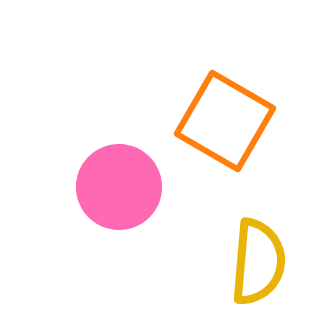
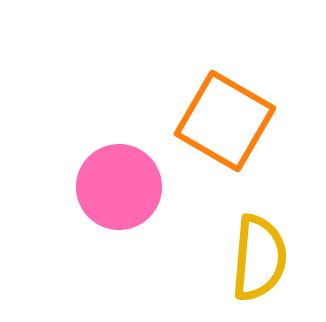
yellow semicircle: moved 1 px right, 4 px up
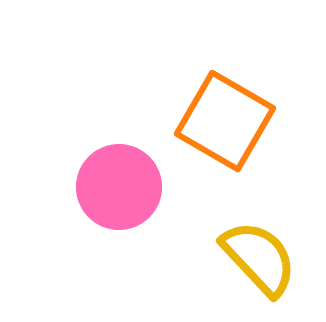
yellow semicircle: rotated 48 degrees counterclockwise
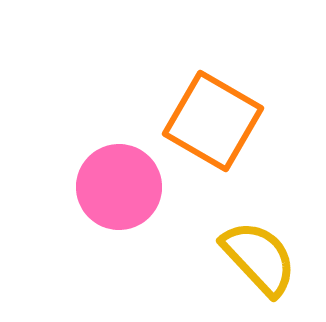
orange square: moved 12 px left
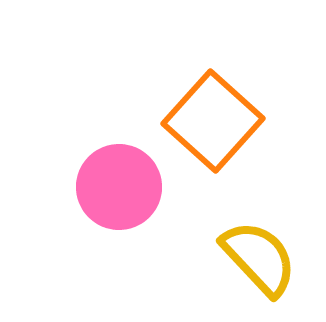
orange square: rotated 12 degrees clockwise
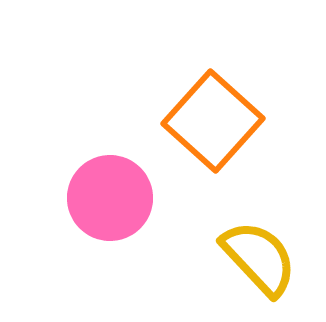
pink circle: moved 9 px left, 11 px down
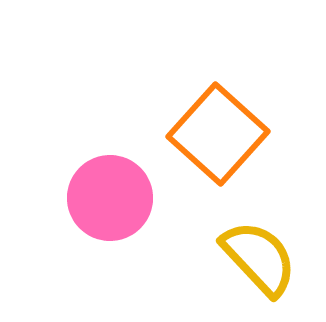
orange square: moved 5 px right, 13 px down
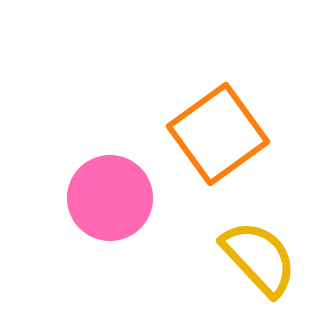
orange square: rotated 12 degrees clockwise
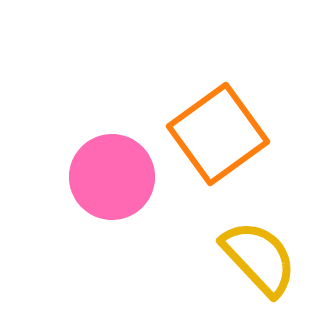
pink circle: moved 2 px right, 21 px up
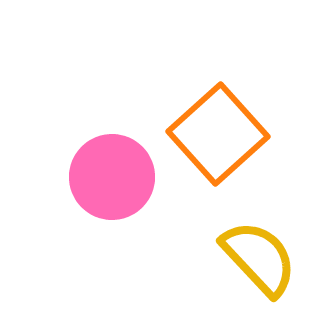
orange square: rotated 6 degrees counterclockwise
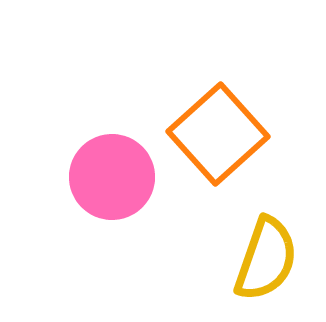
yellow semicircle: moved 7 px right, 1 px down; rotated 62 degrees clockwise
